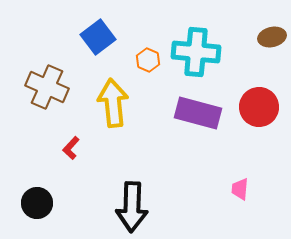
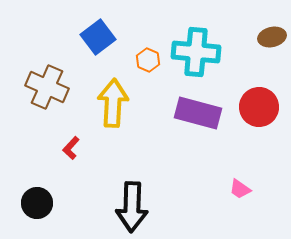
yellow arrow: rotated 9 degrees clockwise
pink trapezoid: rotated 60 degrees counterclockwise
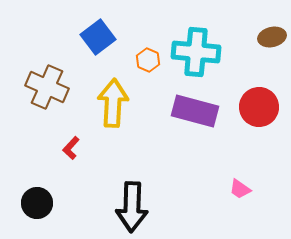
purple rectangle: moved 3 px left, 2 px up
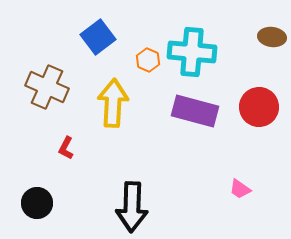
brown ellipse: rotated 20 degrees clockwise
cyan cross: moved 4 px left
red L-shape: moved 5 px left; rotated 15 degrees counterclockwise
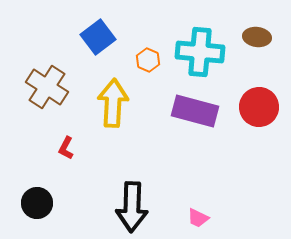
brown ellipse: moved 15 px left
cyan cross: moved 8 px right
brown cross: rotated 9 degrees clockwise
pink trapezoid: moved 42 px left, 29 px down; rotated 10 degrees counterclockwise
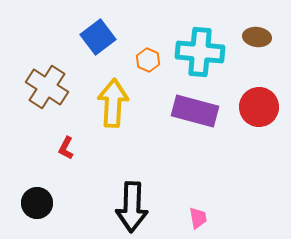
pink trapezoid: rotated 125 degrees counterclockwise
